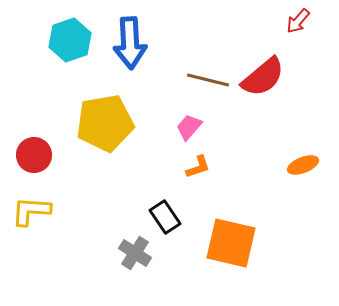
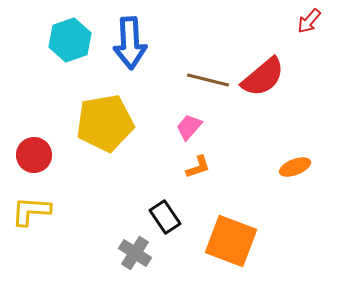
red arrow: moved 11 px right
orange ellipse: moved 8 px left, 2 px down
orange square: moved 2 px up; rotated 8 degrees clockwise
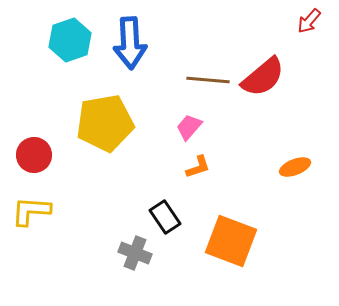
brown line: rotated 9 degrees counterclockwise
gray cross: rotated 12 degrees counterclockwise
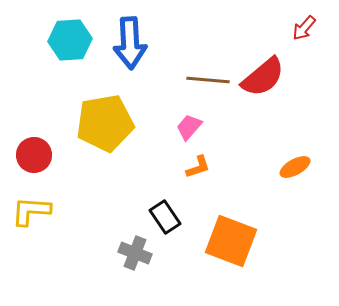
red arrow: moved 5 px left, 7 px down
cyan hexagon: rotated 15 degrees clockwise
orange ellipse: rotated 8 degrees counterclockwise
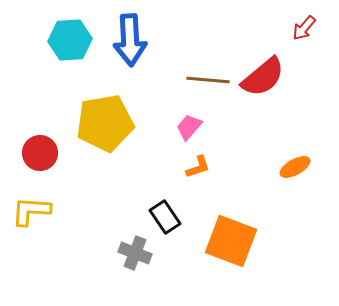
blue arrow: moved 3 px up
red circle: moved 6 px right, 2 px up
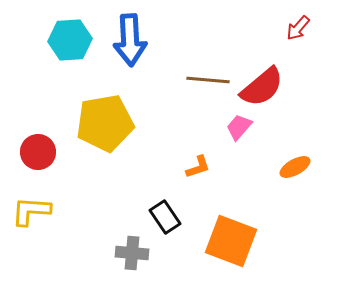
red arrow: moved 6 px left
red semicircle: moved 1 px left, 10 px down
pink trapezoid: moved 50 px right
red circle: moved 2 px left, 1 px up
gray cross: moved 3 px left; rotated 16 degrees counterclockwise
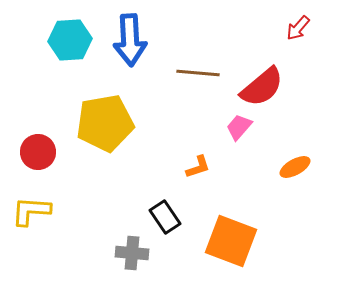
brown line: moved 10 px left, 7 px up
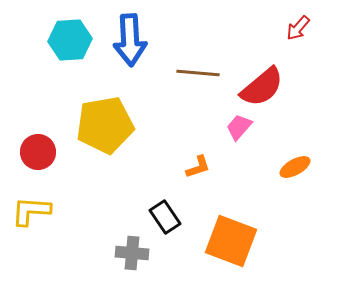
yellow pentagon: moved 2 px down
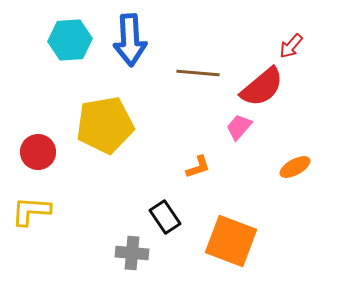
red arrow: moved 7 px left, 18 px down
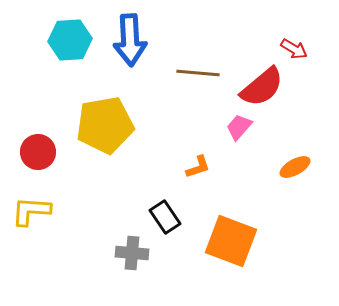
red arrow: moved 3 px right, 3 px down; rotated 100 degrees counterclockwise
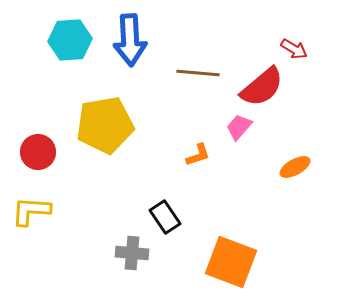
orange L-shape: moved 12 px up
orange square: moved 21 px down
